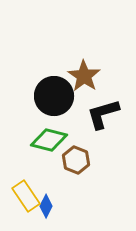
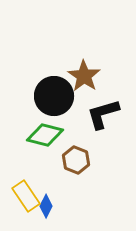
green diamond: moved 4 px left, 5 px up
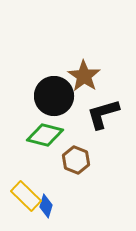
yellow rectangle: rotated 12 degrees counterclockwise
blue diamond: rotated 10 degrees counterclockwise
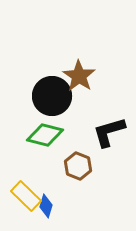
brown star: moved 5 px left
black circle: moved 2 px left
black L-shape: moved 6 px right, 18 px down
brown hexagon: moved 2 px right, 6 px down
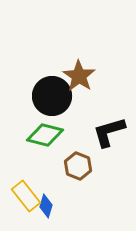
yellow rectangle: rotated 8 degrees clockwise
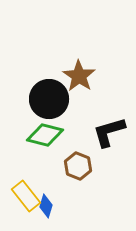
black circle: moved 3 px left, 3 px down
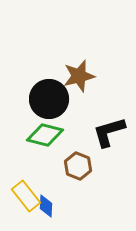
brown star: rotated 24 degrees clockwise
blue diamond: rotated 15 degrees counterclockwise
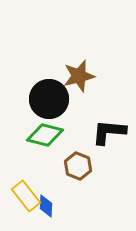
black L-shape: rotated 21 degrees clockwise
